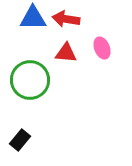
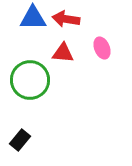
red triangle: moved 3 px left
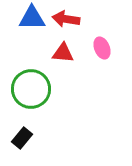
blue triangle: moved 1 px left
green circle: moved 1 px right, 9 px down
black rectangle: moved 2 px right, 2 px up
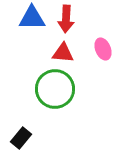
red arrow: rotated 96 degrees counterclockwise
pink ellipse: moved 1 px right, 1 px down
green circle: moved 24 px right
black rectangle: moved 1 px left
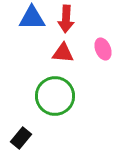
green circle: moved 7 px down
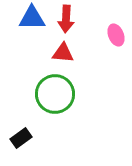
pink ellipse: moved 13 px right, 14 px up
green circle: moved 2 px up
black rectangle: rotated 15 degrees clockwise
